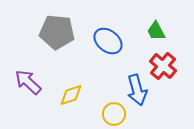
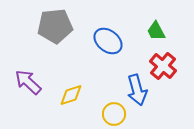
gray pentagon: moved 2 px left, 6 px up; rotated 12 degrees counterclockwise
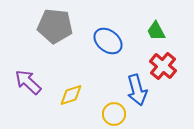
gray pentagon: rotated 12 degrees clockwise
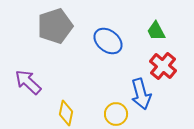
gray pentagon: rotated 24 degrees counterclockwise
blue arrow: moved 4 px right, 4 px down
yellow diamond: moved 5 px left, 18 px down; rotated 60 degrees counterclockwise
yellow circle: moved 2 px right
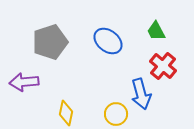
gray pentagon: moved 5 px left, 16 px down
purple arrow: moved 4 px left; rotated 48 degrees counterclockwise
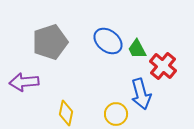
green trapezoid: moved 19 px left, 18 px down
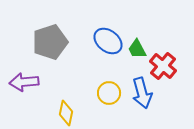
blue arrow: moved 1 px right, 1 px up
yellow circle: moved 7 px left, 21 px up
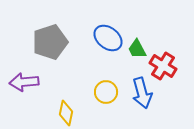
blue ellipse: moved 3 px up
red cross: rotated 8 degrees counterclockwise
yellow circle: moved 3 px left, 1 px up
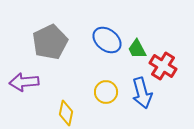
blue ellipse: moved 1 px left, 2 px down
gray pentagon: rotated 8 degrees counterclockwise
